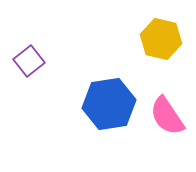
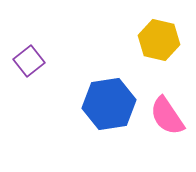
yellow hexagon: moved 2 px left, 1 px down
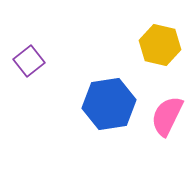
yellow hexagon: moved 1 px right, 5 px down
pink semicircle: rotated 60 degrees clockwise
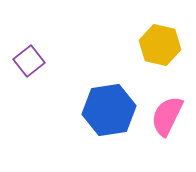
blue hexagon: moved 6 px down
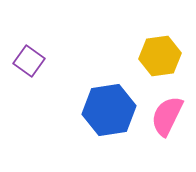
yellow hexagon: moved 11 px down; rotated 21 degrees counterclockwise
purple square: rotated 16 degrees counterclockwise
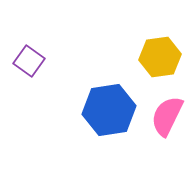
yellow hexagon: moved 1 px down
